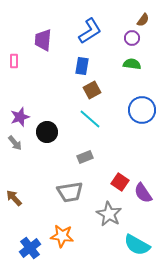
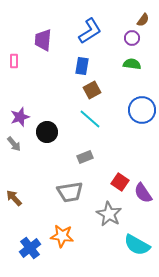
gray arrow: moved 1 px left, 1 px down
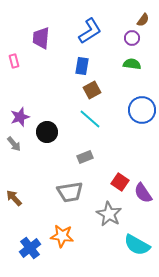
purple trapezoid: moved 2 px left, 2 px up
pink rectangle: rotated 16 degrees counterclockwise
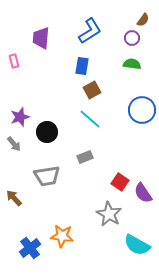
gray trapezoid: moved 23 px left, 16 px up
